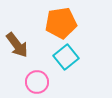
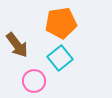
cyan square: moved 6 px left, 1 px down
pink circle: moved 3 px left, 1 px up
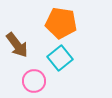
orange pentagon: rotated 16 degrees clockwise
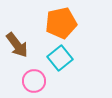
orange pentagon: rotated 20 degrees counterclockwise
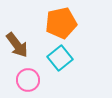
pink circle: moved 6 px left, 1 px up
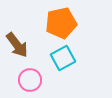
cyan square: moved 3 px right; rotated 10 degrees clockwise
pink circle: moved 2 px right
